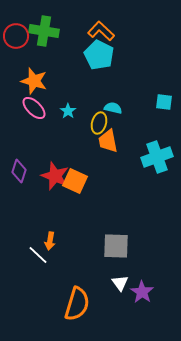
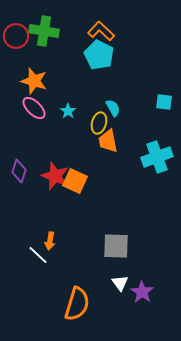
cyan semicircle: rotated 48 degrees clockwise
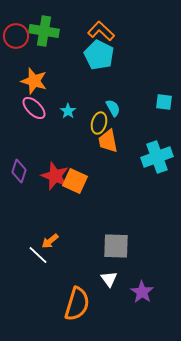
orange arrow: rotated 42 degrees clockwise
white triangle: moved 11 px left, 4 px up
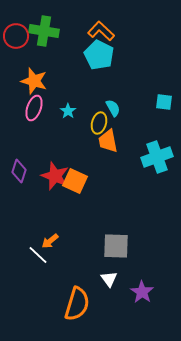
pink ellipse: rotated 65 degrees clockwise
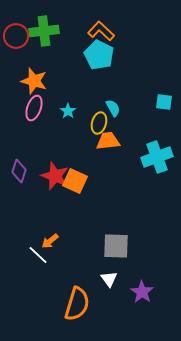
green cross: rotated 16 degrees counterclockwise
orange trapezoid: rotated 95 degrees clockwise
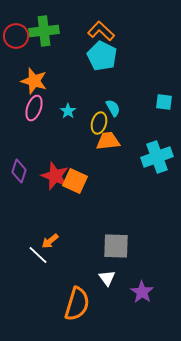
cyan pentagon: moved 3 px right, 1 px down
white triangle: moved 2 px left, 1 px up
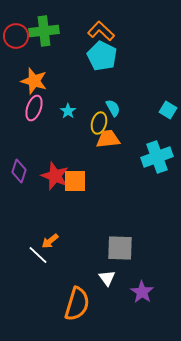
cyan square: moved 4 px right, 8 px down; rotated 24 degrees clockwise
orange trapezoid: moved 2 px up
orange square: rotated 25 degrees counterclockwise
gray square: moved 4 px right, 2 px down
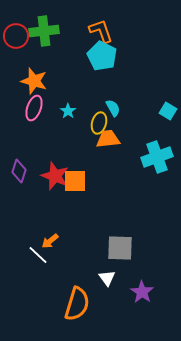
orange L-shape: rotated 28 degrees clockwise
cyan square: moved 1 px down
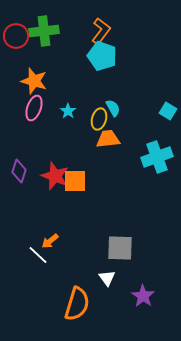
orange L-shape: rotated 56 degrees clockwise
cyan pentagon: rotated 8 degrees counterclockwise
yellow ellipse: moved 4 px up
purple star: moved 1 px right, 4 px down
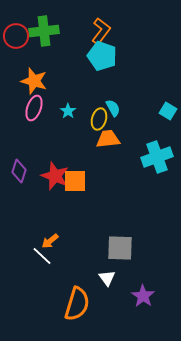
white line: moved 4 px right, 1 px down
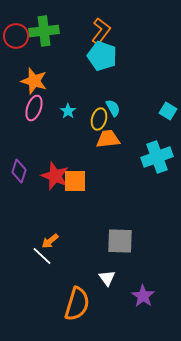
gray square: moved 7 px up
